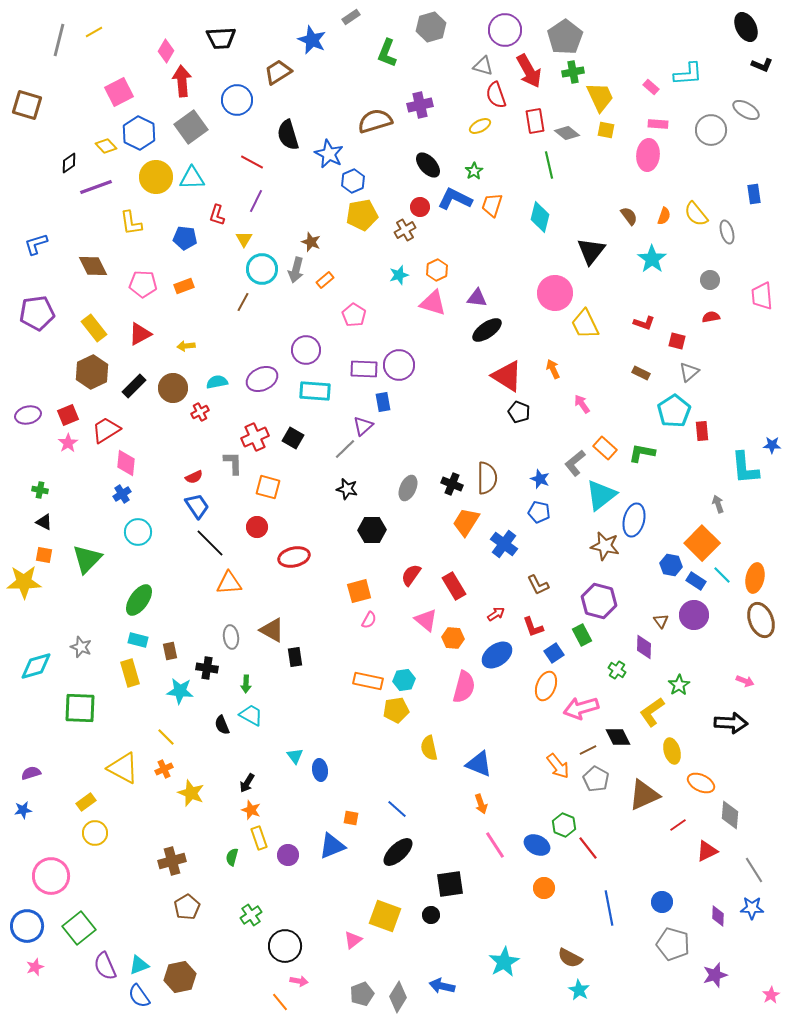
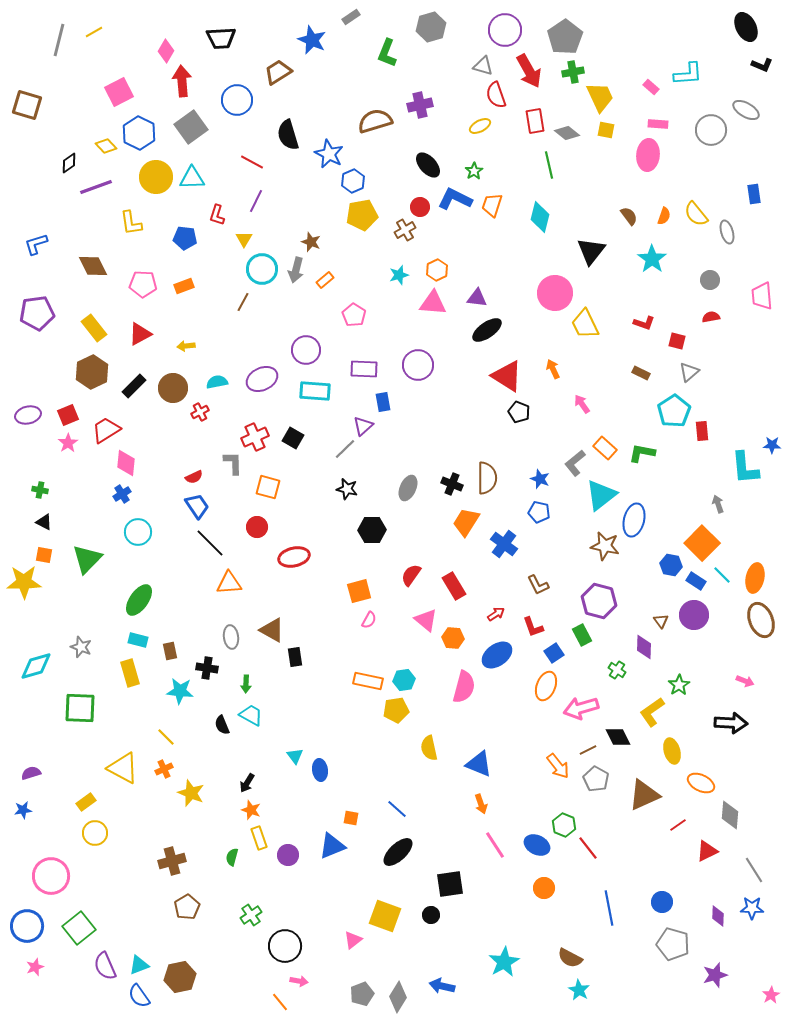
pink triangle at (433, 303): rotated 12 degrees counterclockwise
purple circle at (399, 365): moved 19 px right
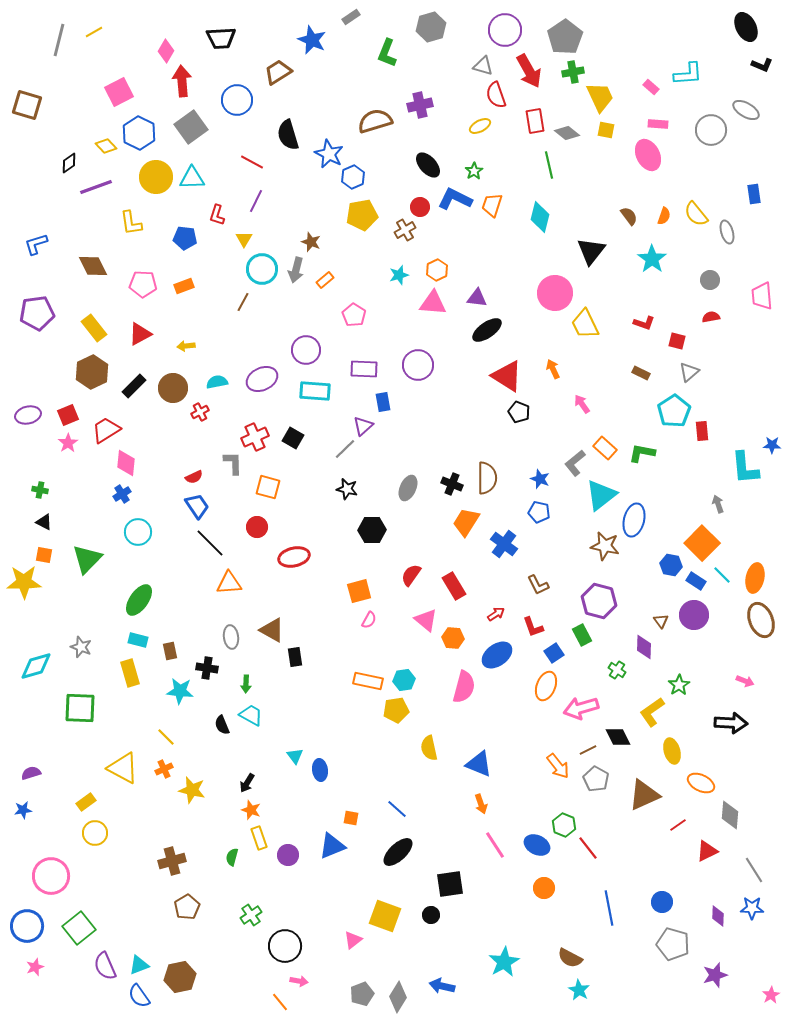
pink ellipse at (648, 155): rotated 32 degrees counterclockwise
blue hexagon at (353, 181): moved 4 px up
yellow star at (191, 793): moved 1 px right, 3 px up; rotated 8 degrees counterclockwise
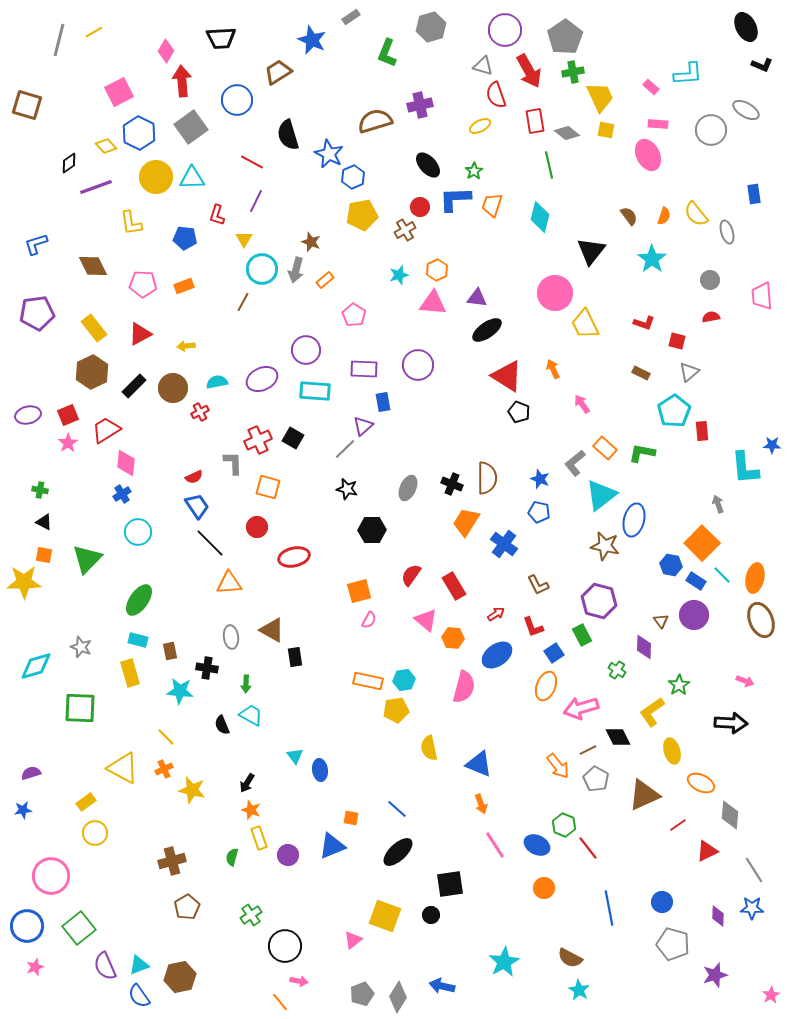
blue L-shape at (455, 199): rotated 28 degrees counterclockwise
red cross at (255, 437): moved 3 px right, 3 px down
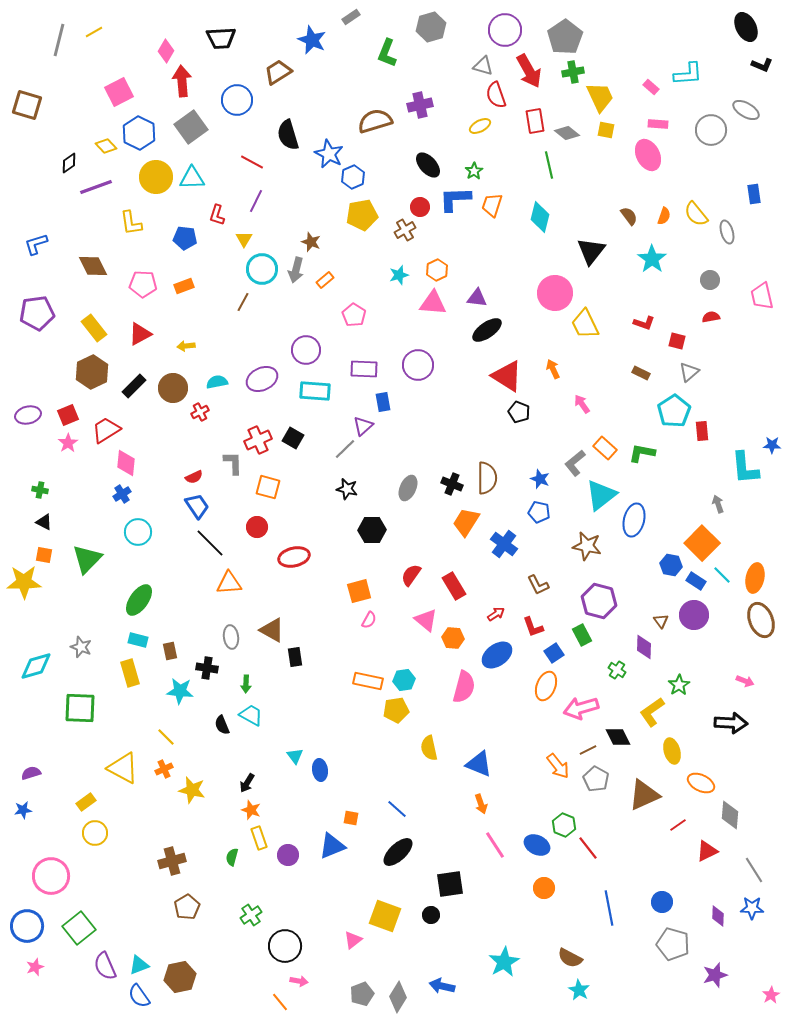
pink trapezoid at (762, 296): rotated 8 degrees counterclockwise
brown star at (605, 546): moved 18 px left
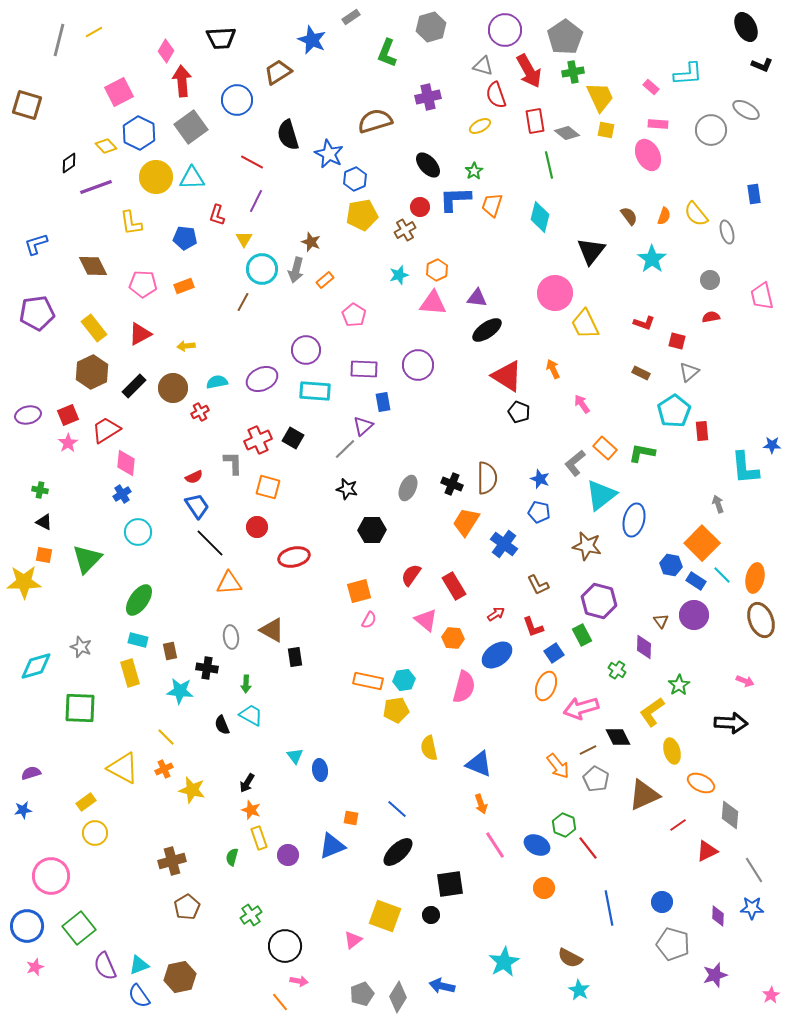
purple cross at (420, 105): moved 8 px right, 8 px up
blue hexagon at (353, 177): moved 2 px right, 2 px down
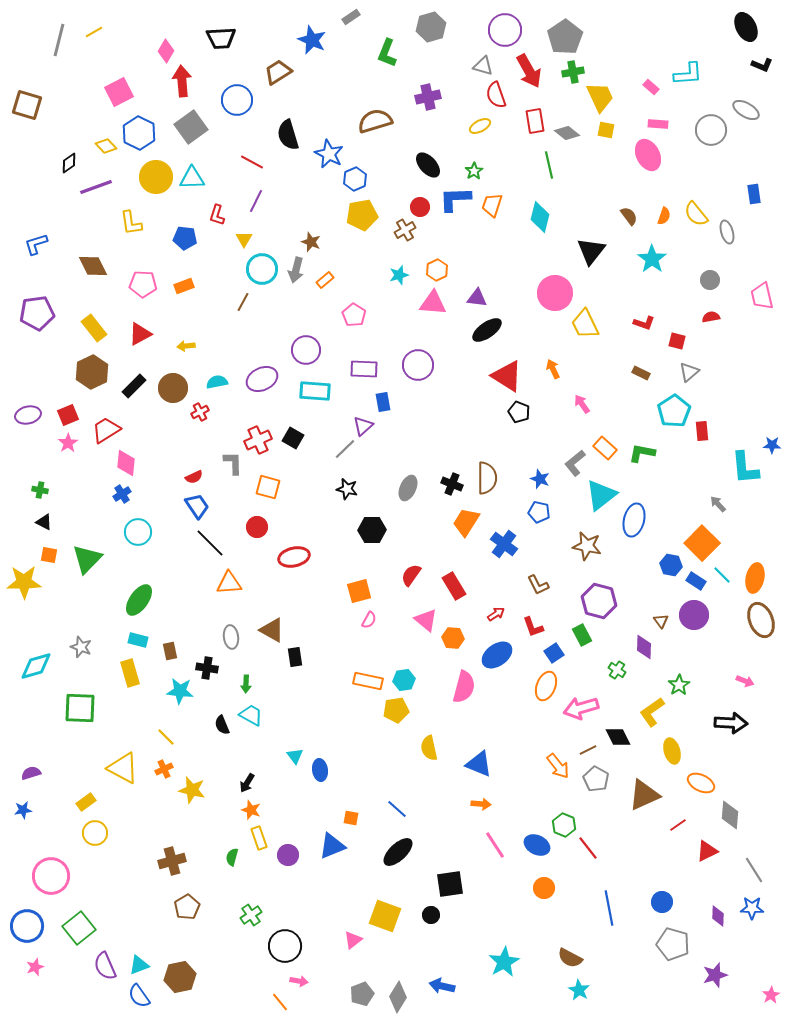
gray arrow at (718, 504): rotated 24 degrees counterclockwise
orange square at (44, 555): moved 5 px right
orange arrow at (481, 804): rotated 66 degrees counterclockwise
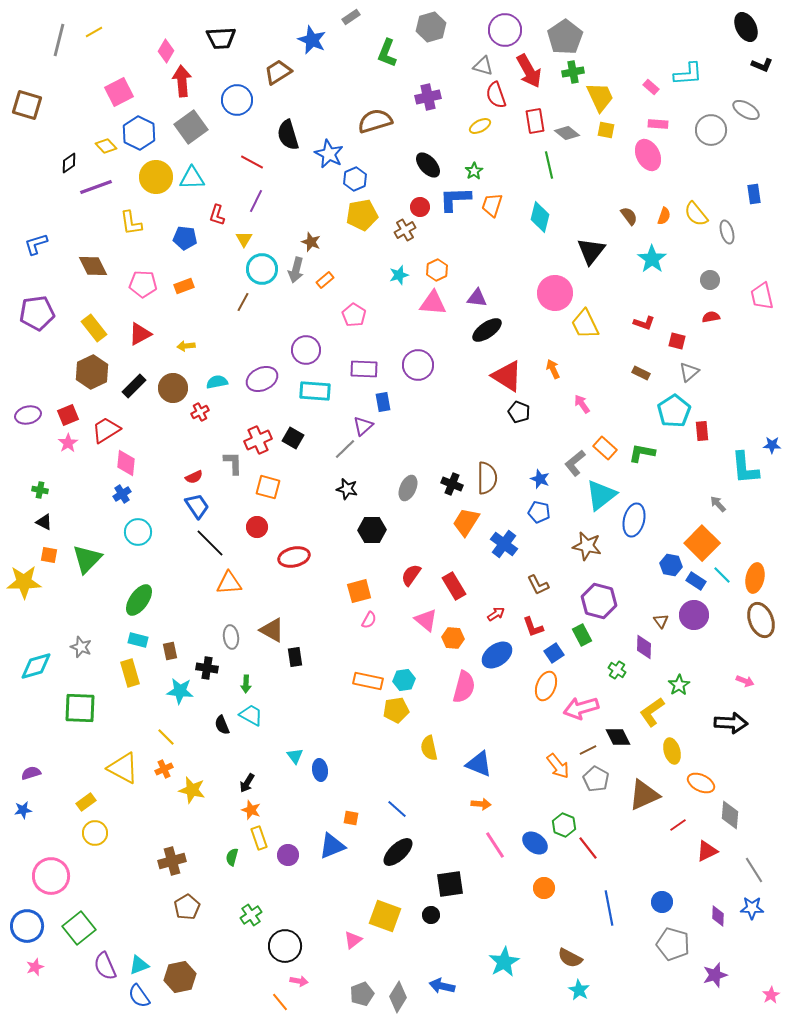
blue ellipse at (537, 845): moved 2 px left, 2 px up; rotated 10 degrees clockwise
